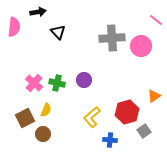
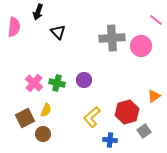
black arrow: rotated 119 degrees clockwise
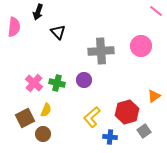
pink line: moved 9 px up
gray cross: moved 11 px left, 13 px down
blue cross: moved 3 px up
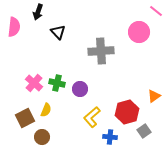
pink circle: moved 2 px left, 14 px up
purple circle: moved 4 px left, 9 px down
brown circle: moved 1 px left, 3 px down
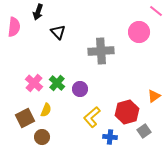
green cross: rotated 28 degrees clockwise
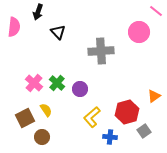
yellow semicircle: rotated 56 degrees counterclockwise
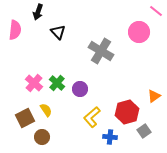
pink semicircle: moved 1 px right, 3 px down
gray cross: rotated 35 degrees clockwise
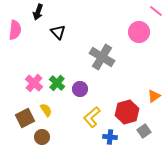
gray cross: moved 1 px right, 6 px down
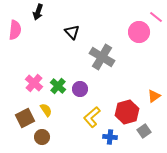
pink line: moved 6 px down
black triangle: moved 14 px right
green cross: moved 1 px right, 3 px down
